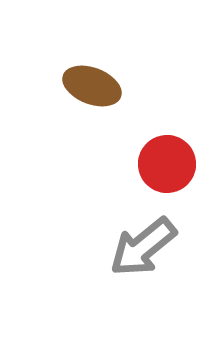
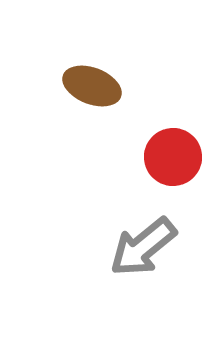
red circle: moved 6 px right, 7 px up
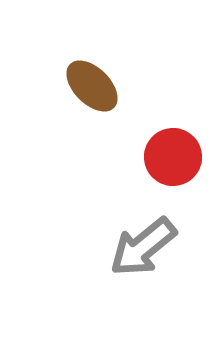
brown ellipse: rotated 24 degrees clockwise
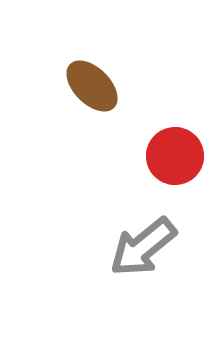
red circle: moved 2 px right, 1 px up
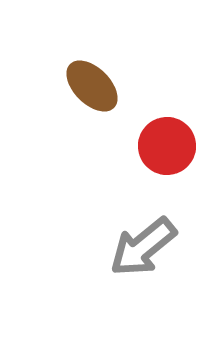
red circle: moved 8 px left, 10 px up
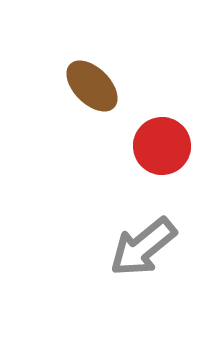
red circle: moved 5 px left
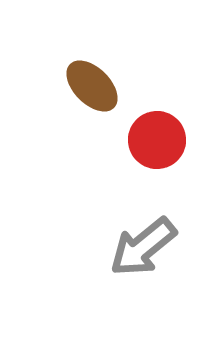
red circle: moved 5 px left, 6 px up
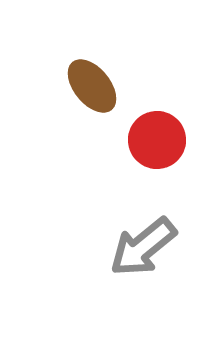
brown ellipse: rotated 6 degrees clockwise
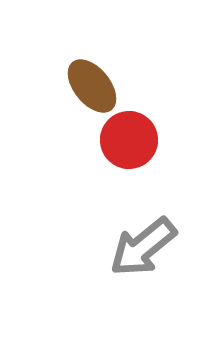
red circle: moved 28 px left
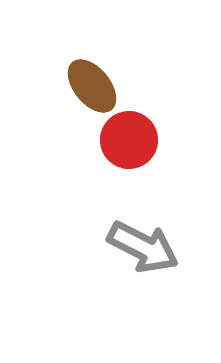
gray arrow: rotated 114 degrees counterclockwise
